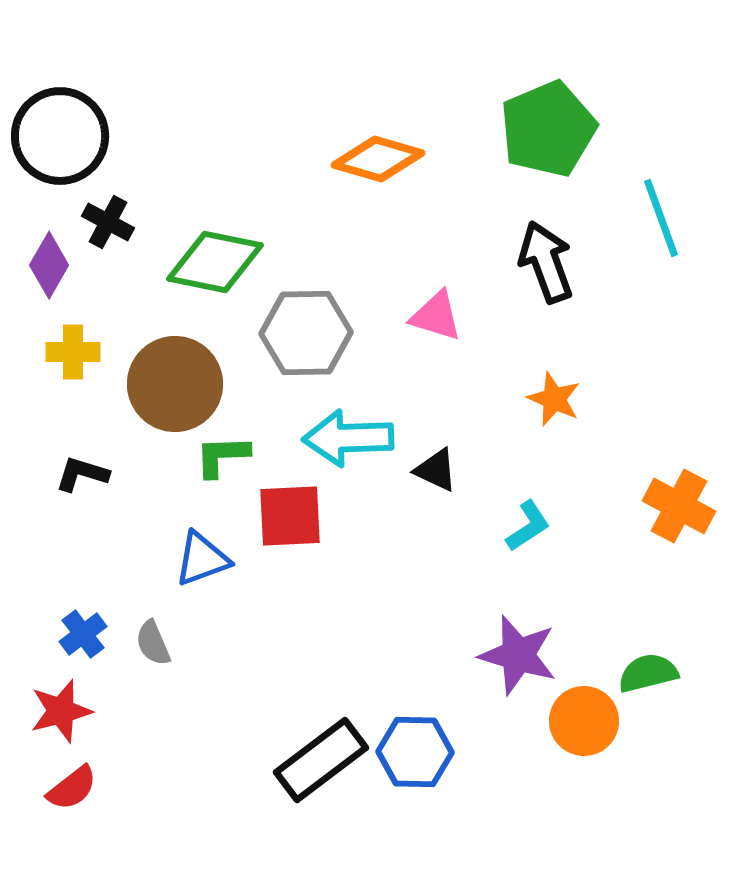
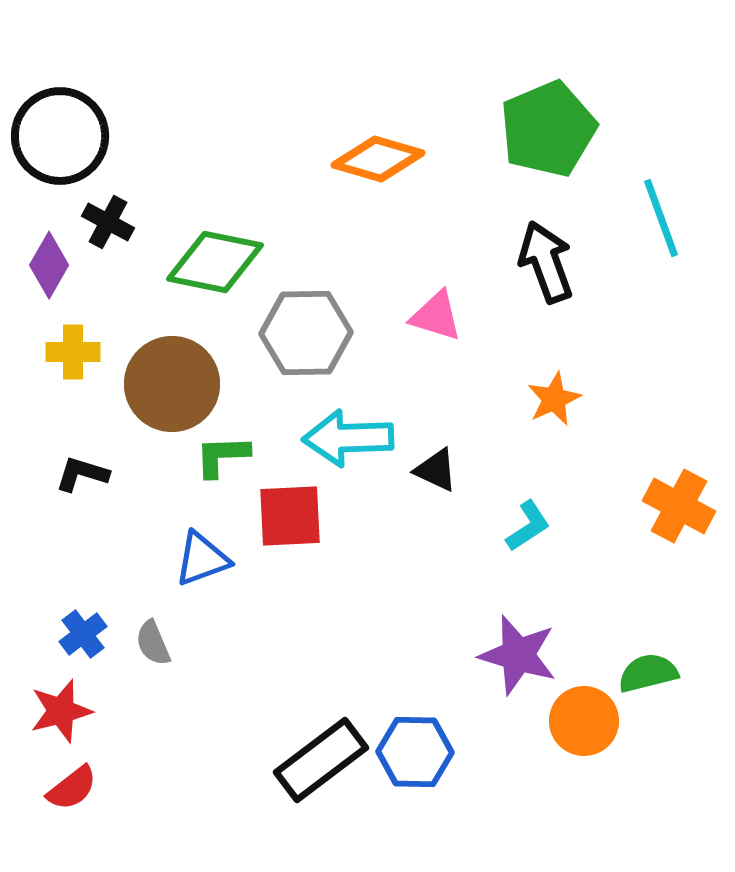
brown circle: moved 3 px left
orange star: rotated 24 degrees clockwise
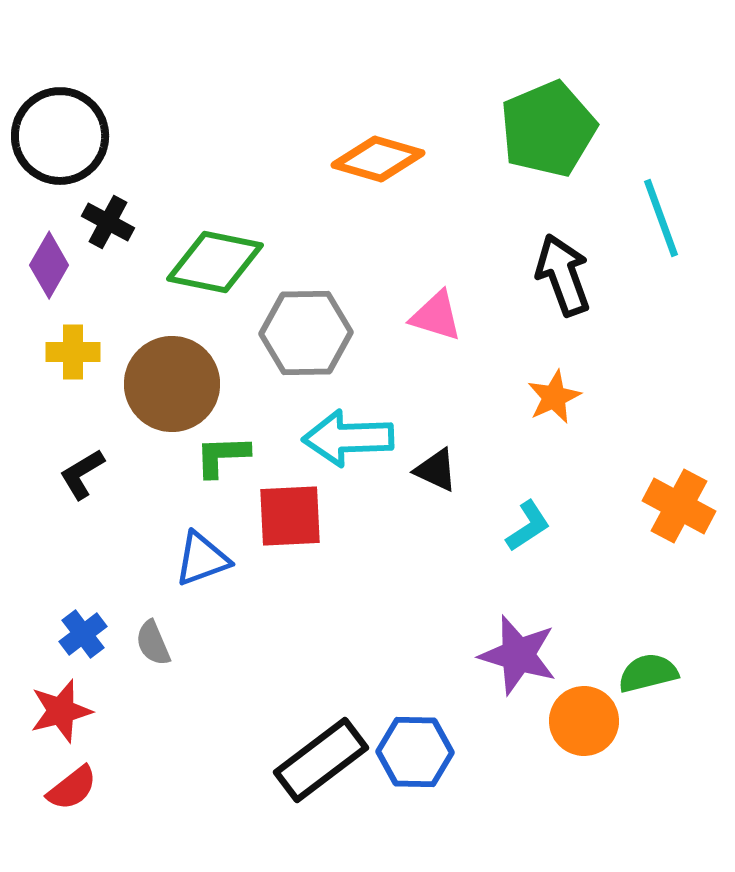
black arrow: moved 17 px right, 13 px down
orange star: moved 2 px up
black L-shape: rotated 48 degrees counterclockwise
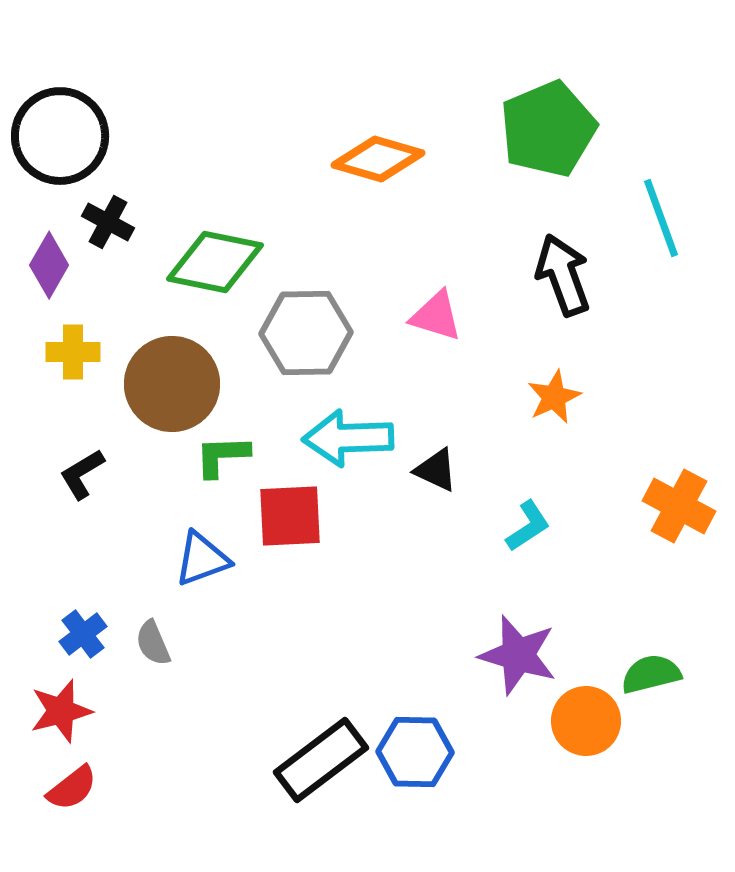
green semicircle: moved 3 px right, 1 px down
orange circle: moved 2 px right
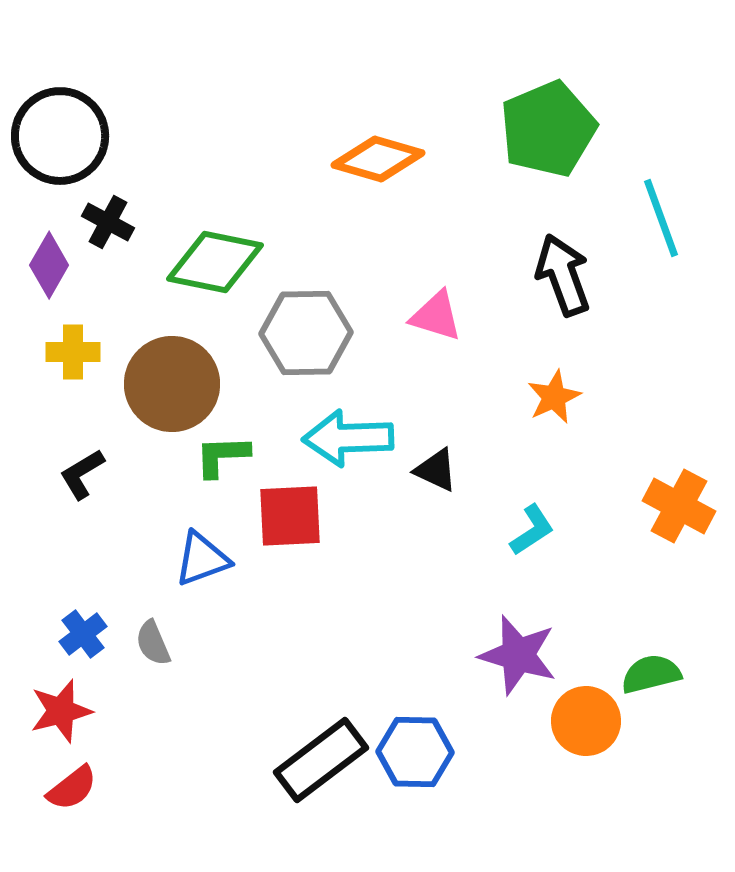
cyan L-shape: moved 4 px right, 4 px down
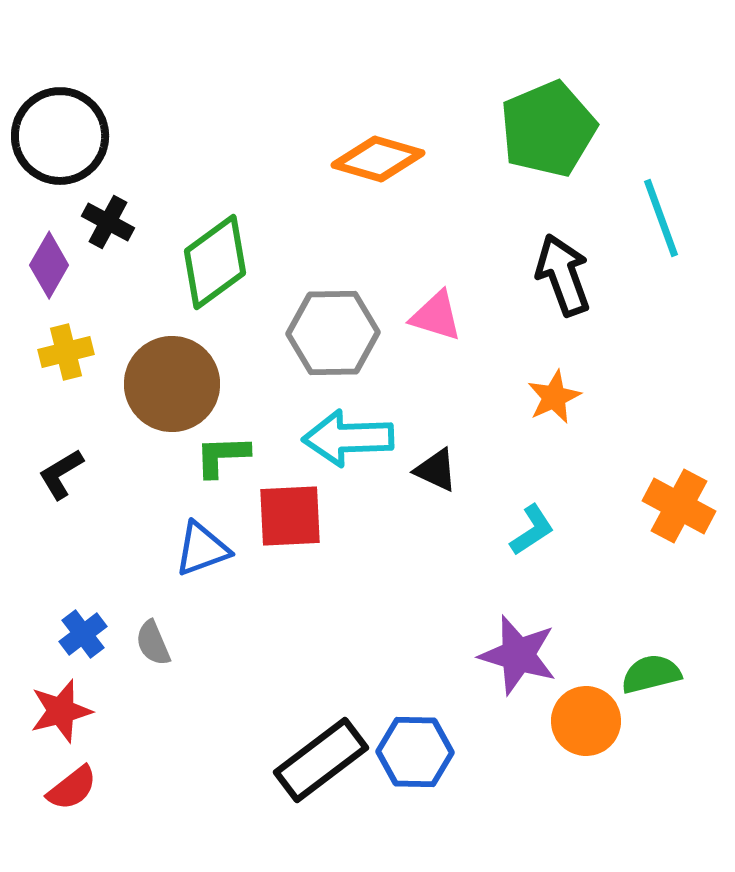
green diamond: rotated 48 degrees counterclockwise
gray hexagon: moved 27 px right
yellow cross: moved 7 px left; rotated 14 degrees counterclockwise
black L-shape: moved 21 px left
blue triangle: moved 10 px up
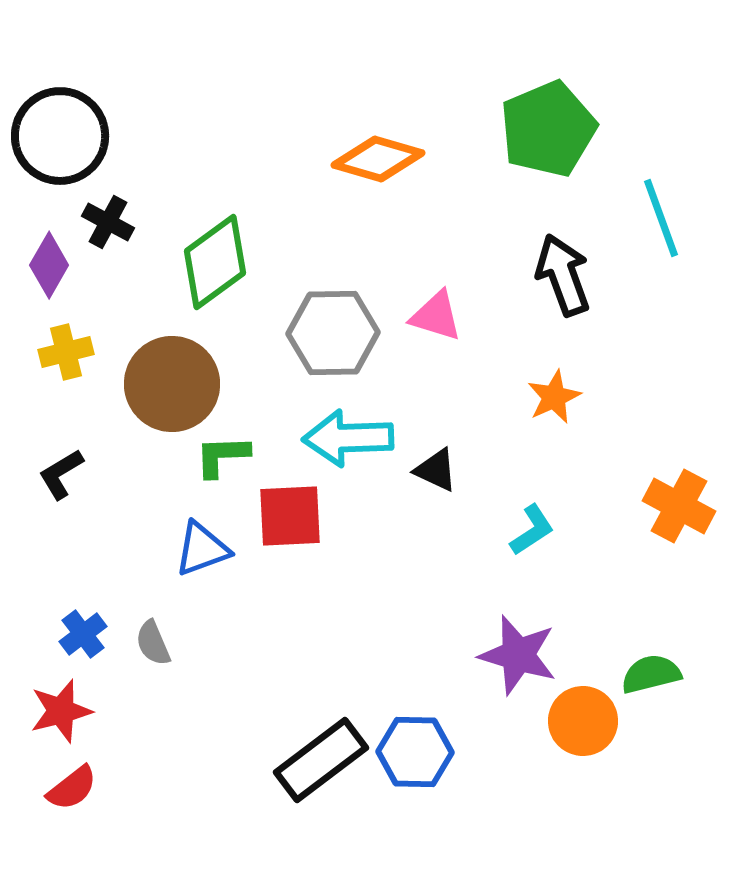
orange circle: moved 3 px left
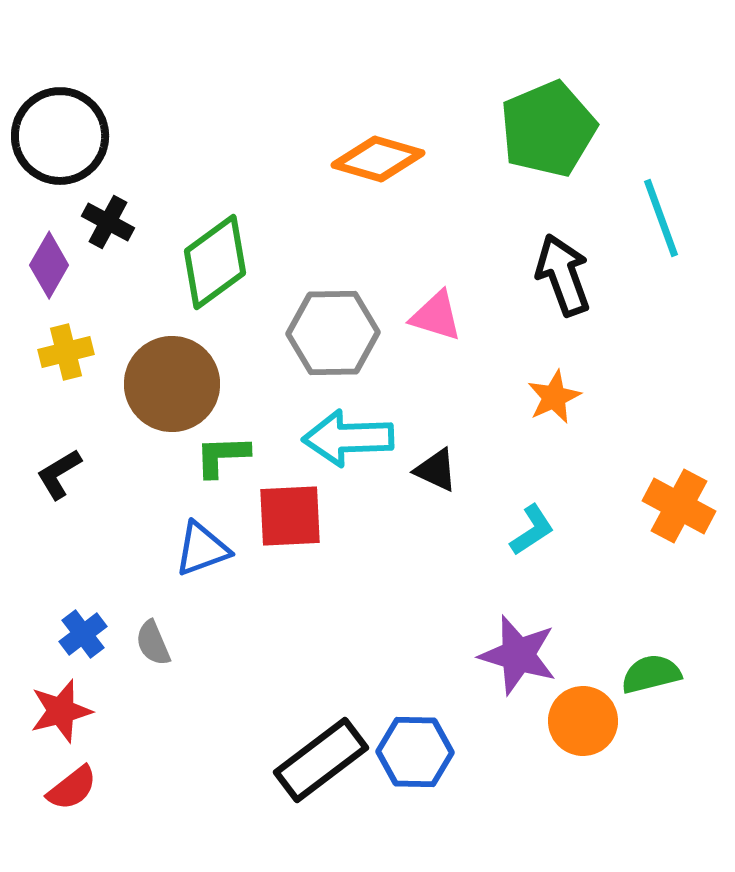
black L-shape: moved 2 px left
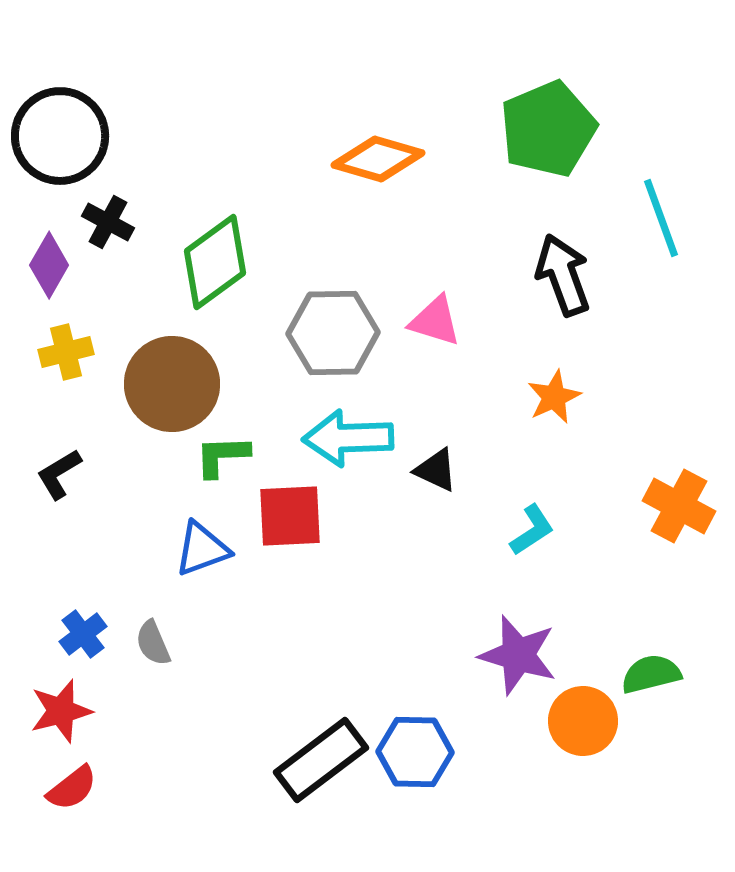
pink triangle: moved 1 px left, 5 px down
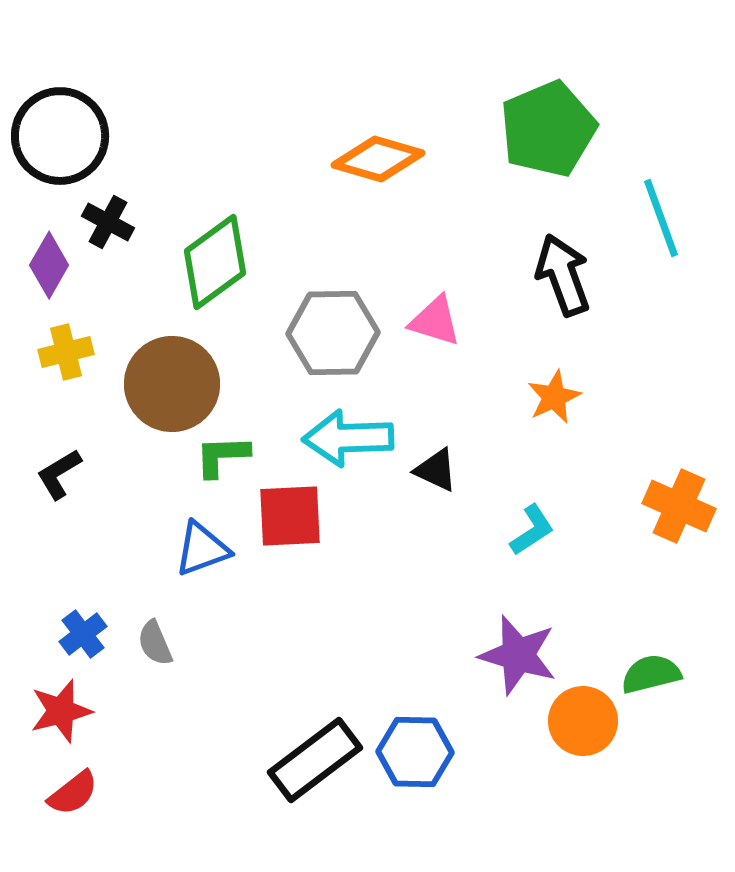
orange cross: rotated 4 degrees counterclockwise
gray semicircle: moved 2 px right
black rectangle: moved 6 px left
red semicircle: moved 1 px right, 5 px down
